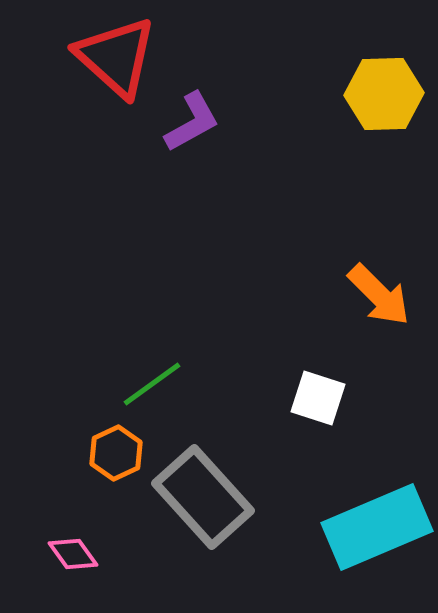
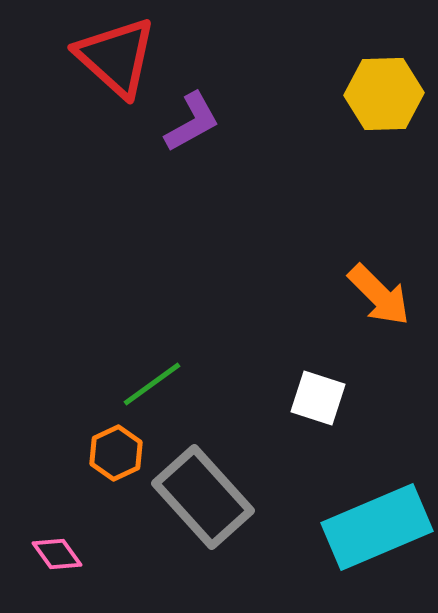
pink diamond: moved 16 px left
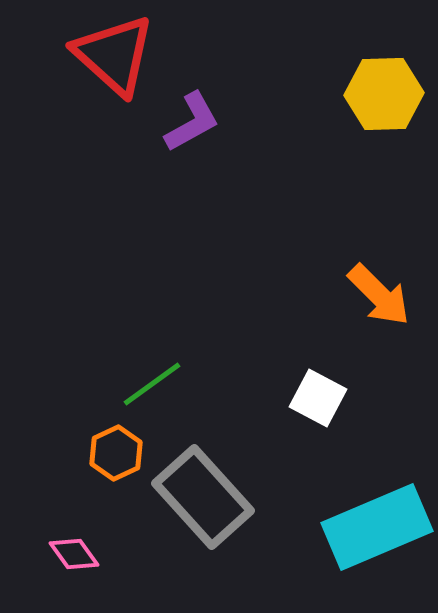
red triangle: moved 2 px left, 2 px up
white square: rotated 10 degrees clockwise
pink diamond: moved 17 px right
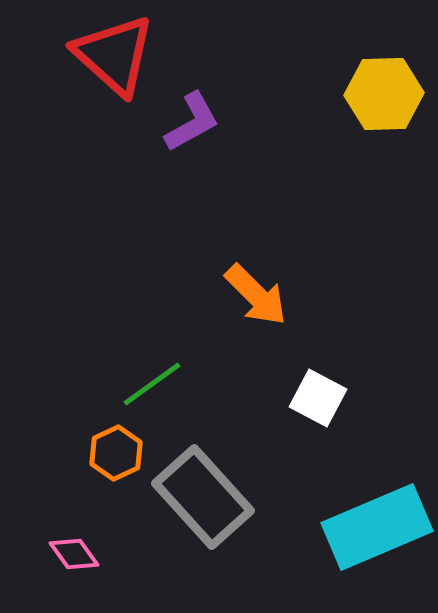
orange arrow: moved 123 px left
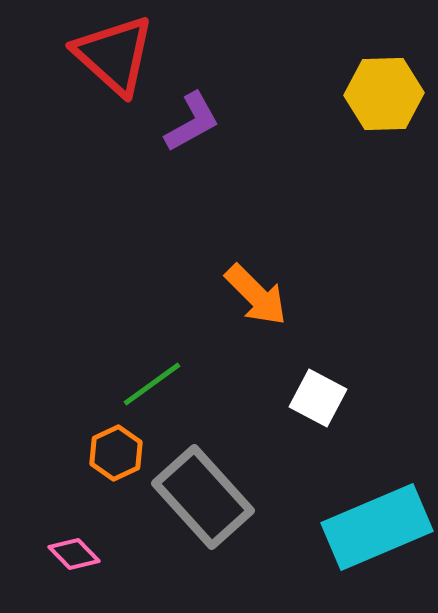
pink diamond: rotated 9 degrees counterclockwise
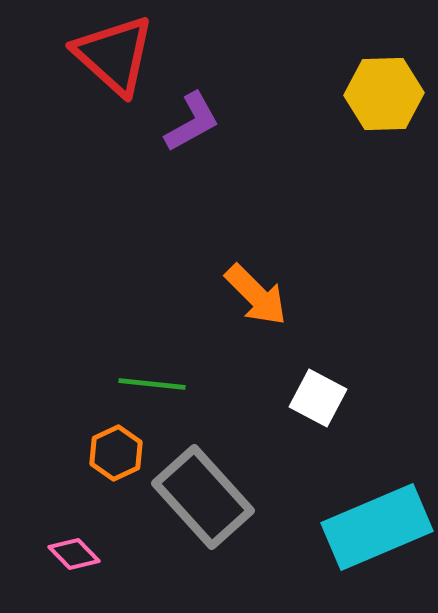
green line: rotated 42 degrees clockwise
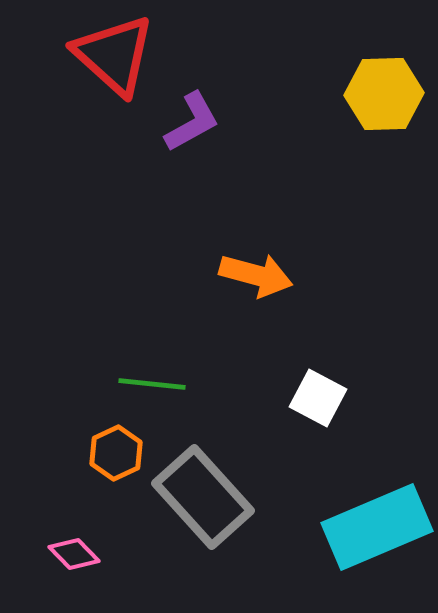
orange arrow: moved 20 px up; rotated 30 degrees counterclockwise
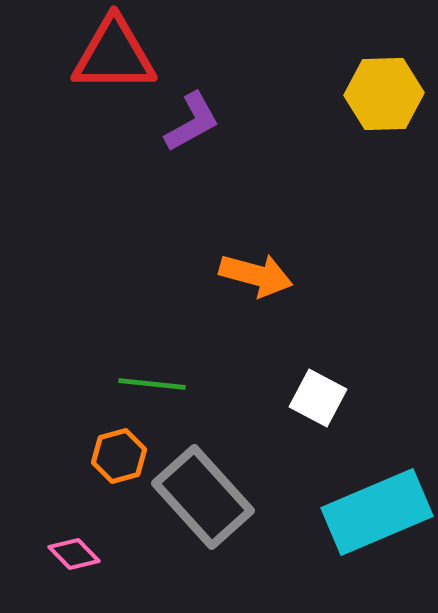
red triangle: rotated 42 degrees counterclockwise
orange hexagon: moved 3 px right, 3 px down; rotated 10 degrees clockwise
cyan rectangle: moved 15 px up
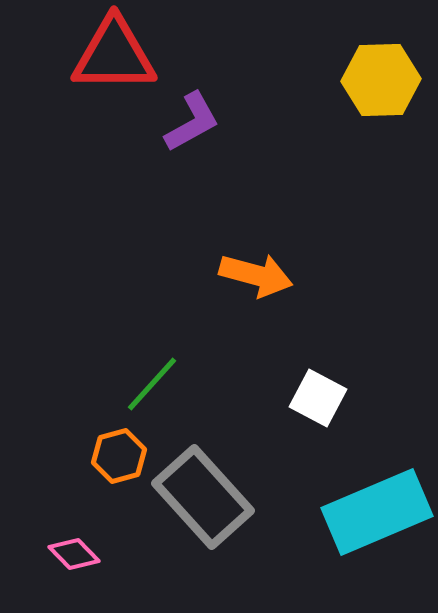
yellow hexagon: moved 3 px left, 14 px up
green line: rotated 54 degrees counterclockwise
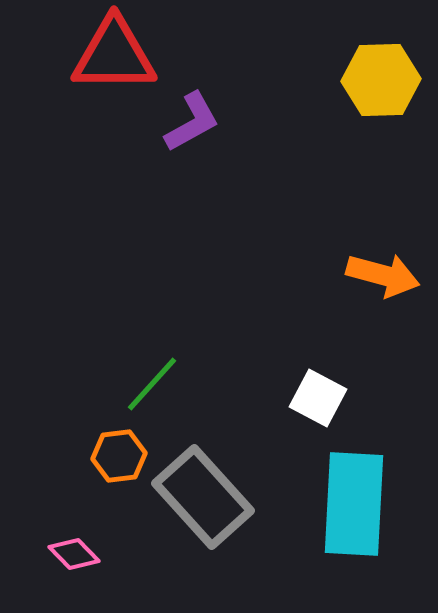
orange arrow: moved 127 px right
orange hexagon: rotated 8 degrees clockwise
cyan rectangle: moved 23 px left, 8 px up; rotated 64 degrees counterclockwise
